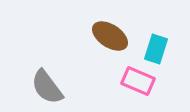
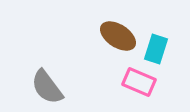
brown ellipse: moved 8 px right
pink rectangle: moved 1 px right, 1 px down
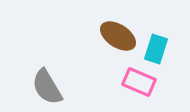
gray semicircle: rotated 6 degrees clockwise
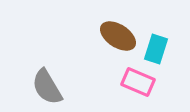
pink rectangle: moved 1 px left
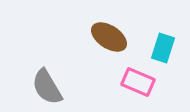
brown ellipse: moved 9 px left, 1 px down
cyan rectangle: moved 7 px right, 1 px up
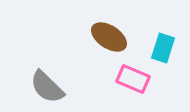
pink rectangle: moved 5 px left, 3 px up
gray semicircle: rotated 15 degrees counterclockwise
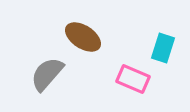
brown ellipse: moved 26 px left
gray semicircle: moved 13 px up; rotated 87 degrees clockwise
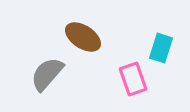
cyan rectangle: moved 2 px left
pink rectangle: rotated 48 degrees clockwise
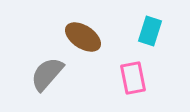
cyan rectangle: moved 11 px left, 17 px up
pink rectangle: moved 1 px up; rotated 8 degrees clockwise
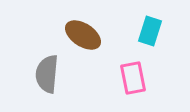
brown ellipse: moved 2 px up
gray semicircle: rotated 36 degrees counterclockwise
